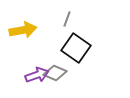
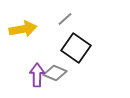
gray line: moved 2 px left; rotated 28 degrees clockwise
yellow arrow: moved 1 px up
purple arrow: rotated 70 degrees counterclockwise
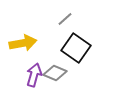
yellow arrow: moved 14 px down
purple arrow: moved 3 px left; rotated 15 degrees clockwise
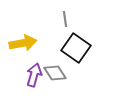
gray line: rotated 56 degrees counterclockwise
gray diamond: rotated 35 degrees clockwise
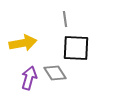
black square: rotated 32 degrees counterclockwise
purple arrow: moved 5 px left, 3 px down
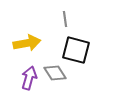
yellow arrow: moved 4 px right
black square: moved 2 px down; rotated 12 degrees clockwise
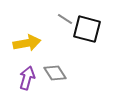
gray line: rotated 49 degrees counterclockwise
black square: moved 11 px right, 21 px up
purple arrow: moved 2 px left
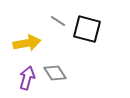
gray line: moved 7 px left, 2 px down
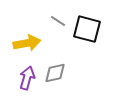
gray diamond: rotated 70 degrees counterclockwise
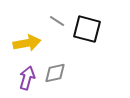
gray line: moved 1 px left
